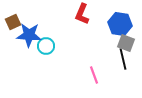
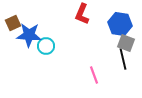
brown square: moved 1 px down
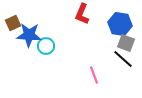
black line: rotated 35 degrees counterclockwise
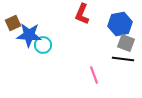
blue hexagon: rotated 20 degrees counterclockwise
cyan circle: moved 3 px left, 1 px up
black line: rotated 35 degrees counterclockwise
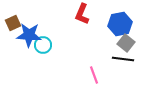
gray square: rotated 18 degrees clockwise
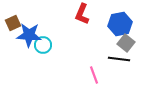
black line: moved 4 px left
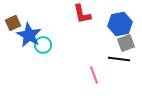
red L-shape: rotated 35 degrees counterclockwise
blue star: rotated 25 degrees clockwise
gray square: rotated 30 degrees clockwise
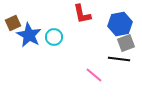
cyan circle: moved 11 px right, 8 px up
pink line: rotated 30 degrees counterclockwise
